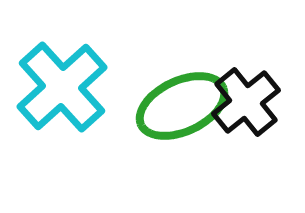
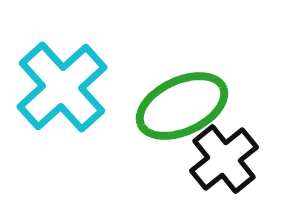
black cross: moved 22 px left, 57 px down
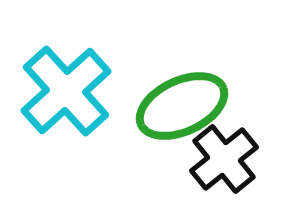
cyan cross: moved 4 px right, 4 px down
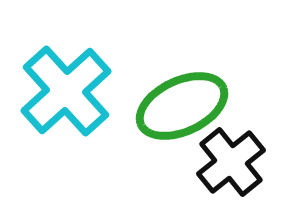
black cross: moved 7 px right, 3 px down
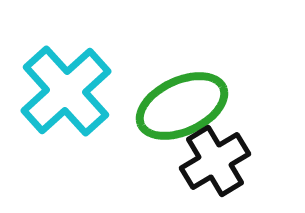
black cross: moved 16 px left, 1 px up; rotated 8 degrees clockwise
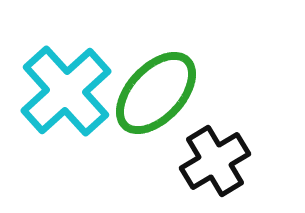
green ellipse: moved 26 px left, 13 px up; rotated 22 degrees counterclockwise
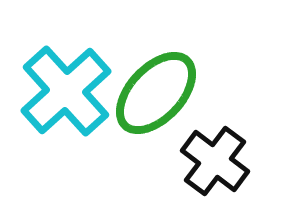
black cross: rotated 22 degrees counterclockwise
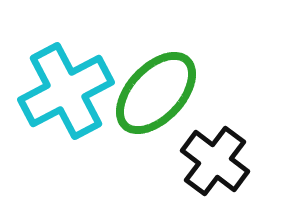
cyan cross: rotated 14 degrees clockwise
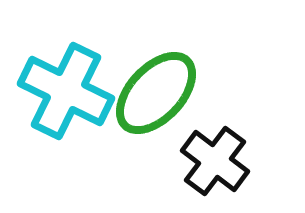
cyan cross: rotated 36 degrees counterclockwise
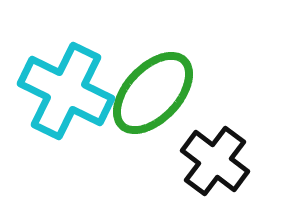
green ellipse: moved 3 px left
